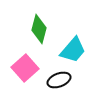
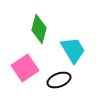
cyan trapezoid: rotated 72 degrees counterclockwise
pink square: rotated 8 degrees clockwise
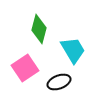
black ellipse: moved 2 px down
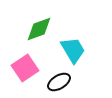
green diamond: rotated 56 degrees clockwise
black ellipse: rotated 10 degrees counterclockwise
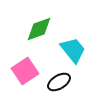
cyan trapezoid: rotated 8 degrees counterclockwise
pink square: moved 3 px down
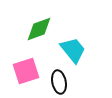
pink square: moved 1 px right; rotated 16 degrees clockwise
black ellipse: rotated 70 degrees counterclockwise
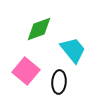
pink square: rotated 32 degrees counterclockwise
black ellipse: rotated 15 degrees clockwise
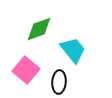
pink square: moved 1 px up
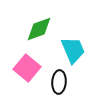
cyan trapezoid: rotated 16 degrees clockwise
pink square: moved 1 px right, 2 px up
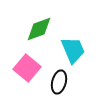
black ellipse: rotated 10 degrees clockwise
